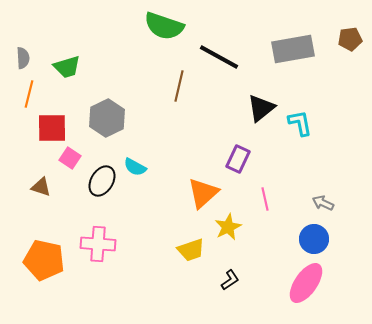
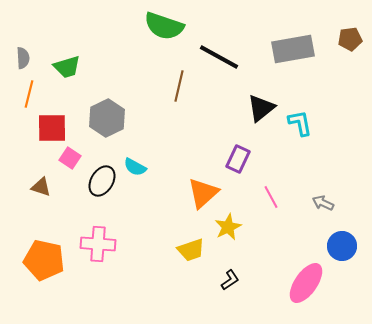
pink line: moved 6 px right, 2 px up; rotated 15 degrees counterclockwise
blue circle: moved 28 px right, 7 px down
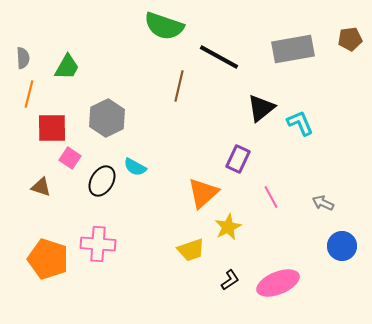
green trapezoid: rotated 44 degrees counterclockwise
cyan L-shape: rotated 12 degrees counterclockwise
orange pentagon: moved 4 px right, 1 px up; rotated 6 degrees clockwise
pink ellipse: moved 28 px left; rotated 33 degrees clockwise
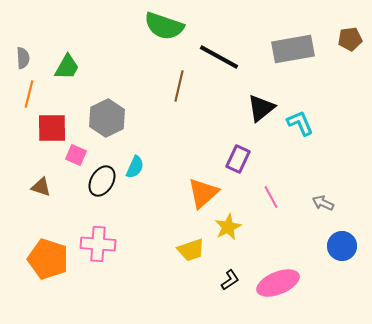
pink square: moved 6 px right, 3 px up; rotated 10 degrees counterclockwise
cyan semicircle: rotated 95 degrees counterclockwise
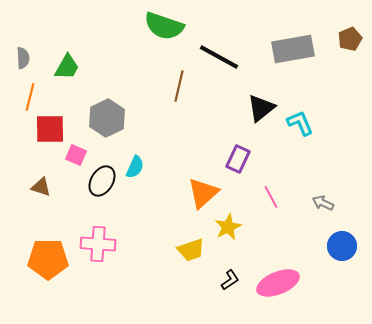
brown pentagon: rotated 15 degrees counterclockwise
orange line: moved 1 px right, 3 px down
red square: moved 2 px left, 1 px down
orange pentagon: rotated 18 degrees counterclockwise
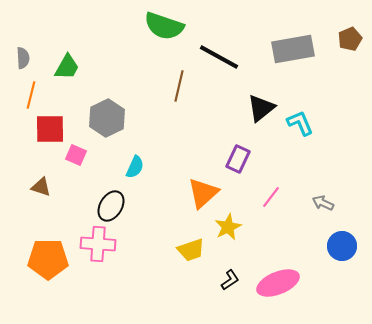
orange line: moved 1 px right, 2 px up
black ellipse: moved 9 px right, 25 px down
pink line: rotated 65 degrees clockwise
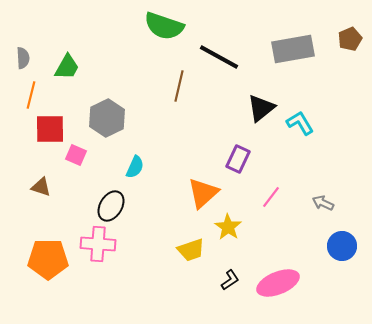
cyan L-shape: rotated 8 degrees counterclockwise
yellow star: rotated 12 degrees counterclockwise
